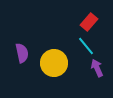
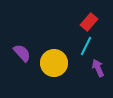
cyan line: rotated 66 degrees clockwise
purple semicircle: rotated 30 degrees counterclockwise
purple arrow: moved 1 px right
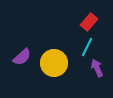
cyan line: moved 1 px right, 1 px down
purple semicircle: moved 4 px down; rotated 90 degrees clockwise
purple arrow: moved 1 px left
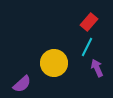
purple semicircle: moved 27 px down
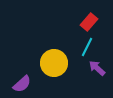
purple arrow: rotated 24 degrees counterclockwise
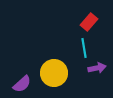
cyan line: moved 3 px left, 1 px down; rotated 36 degrees counterclockwise
yellow circle: moved 10 px down
purple arrow: rotated 126 degrees clockwise
